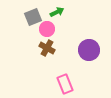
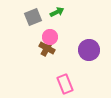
pink circle: moved 3 px right, 8 px down
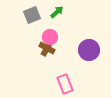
green arrow: rotated 16 degrees counterclockwise
gray square: moved 1 px left, 2 px up
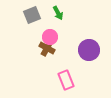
green arrow: moved 1 px right, 1 px down; rotated 104 degrees clockwise
pink rectangle: moved 1 px right, 4 px up
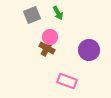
pink rectangle: moved 1 px right, 1 px down; rotated 48 degrees counterclockwise
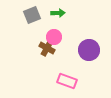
green arrow: rotated 64 degrees counterclockwise
pink circle: moved 4 px right
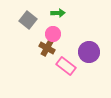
gray square: moved 4 px left, 5 px down; rotated 30 degrees counterclockwise
pink circle: moved 1 px left, 3 px up
purple circle: moved 2 px down
pink rectangle: moved 1 px left, 15 px up; rotated 18 degrees clockwise
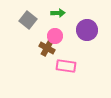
pink circle: moved 2 px right, 2 px down
purple circle: moved 2 px left, 22 px up
pink rectangle: rotated 30 degrees counterclockwise
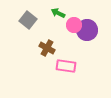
green arrow: rotated 152 degrees counterclockwise
pink circle: moved 19 px right, 11 px up
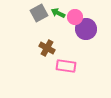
gray square: moved 11 px right, 7 px up; rotated 24 degrees clockwise
pink circle: moved 1 px right, 8 px up
purple circle: moved 1 px left, 1 px up
